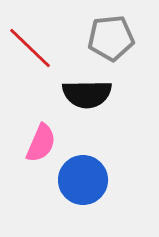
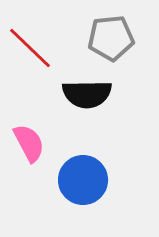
pink semicircle: moved 12 px left; rotated 51 degrees counterclockwise
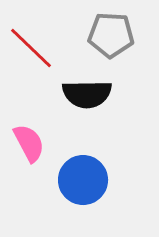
gray pentagon: moved 3 px up; rotated 9 degrees clockwise
red line: moved 1 px right
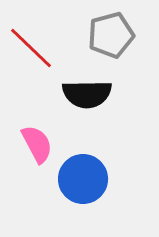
gray pentagon: rotated 18 degrees counterclockwise
pink semicircle: moved 8 px right, 1 px down
blue circle: moved 1 px up
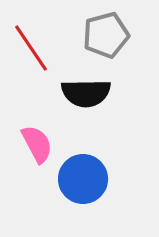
gray pentagon: moved 5 px left
red line: rotated 12 degrees clockwise
black semicircle: moved 1 px left, 1 px up
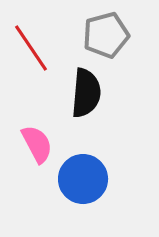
black semicircle: rotated 84 degrees counterclockwise
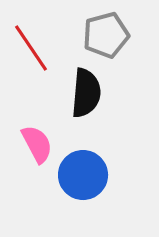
blue circle: moved 4 px up
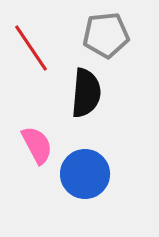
gray pentagon: rotated 9 degrees clockwise
pink semicircle: moved 1 px down
blue circle: moved 2 px right, 1 px up
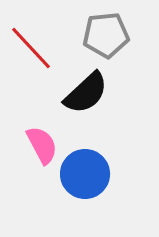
red line: rotated 9 degrees counterclockwise
black semicircle: rotated 42 degrees clockwise
pink semicircle: moved 5 px right
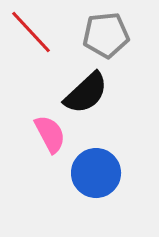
red line: moved 16 px up
pink semicircle: moved 8 px right, 11 px up
blue circle: moved 11 px right, 1 px up
